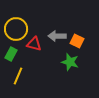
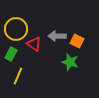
red triangle: rotated 21 degrees clockwise
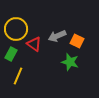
gray arrow: rotated 24 degrees counterclockwise
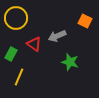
yellow circle: moved 11 px up
orange square: moved 8 px right, 20 px up
yellow line: moved 1 px right, 1 px down
